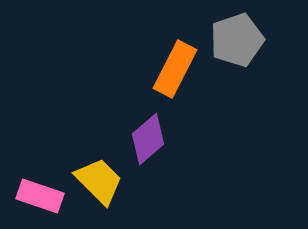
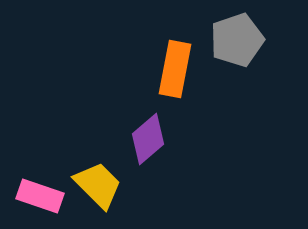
orange rectangle: rotated 16 degrees counterclockwise
yellow trapezoid: moved 1 px left, 4 px down
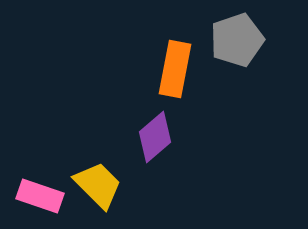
purple diamond: moved 7 px right, 2 px up
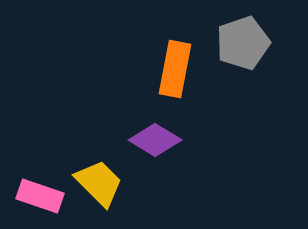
gray pentagon: moved 6 px right, 3 px down
purple diamond: moved 3 px down; rotated 72 degrees clockwise
yellow trapezoid: moved 1 px right, 2 px up
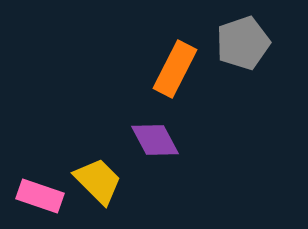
orange rectangle: rotated 16 degrees clockwise
purple diamond: rotated 30 degrees clockwise
yellow trapezoid: moved 1 px left, 2 px up
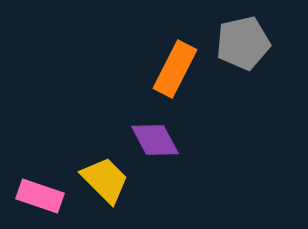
gray pentagon: rotated 6 degrees clockwise
yellow trapezoid: moved 7 px right, 1 px up
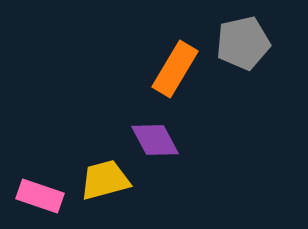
orange rectangle: rotated 4 degrees clockwise
yellow trapezoid: rotated 60 degrees counterclockwise
